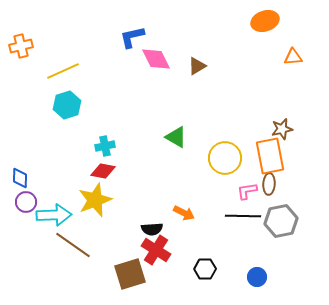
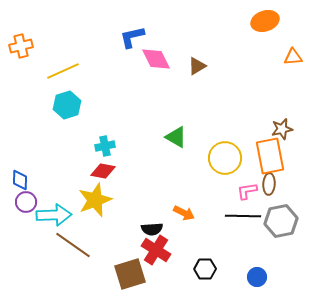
blue diamond: moved 2 px down
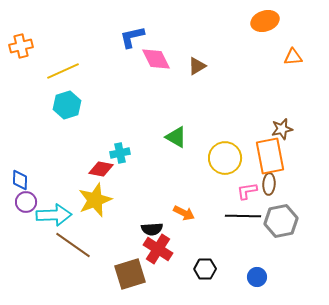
cyan cross: moved 15 px right, 7 px down
red diamond: moved 2 px left, 2 px up
red cross: moved 2 px right, 1 px up
